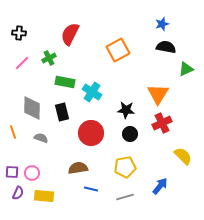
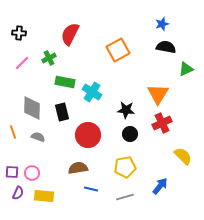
red circle: moved 3 px left, 2 px down
gray semicircle: moved 3 px left, 1 px up
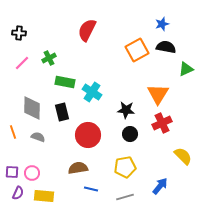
red semicircle: moved 17 px right, 4 px up
orange square: moved 19 px right
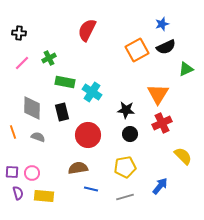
black semicircle: rotated 144 degrees clockwise
purple semicircle: rotated 40 degrees counterclockwise
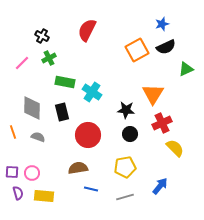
black cross: moved 23 px right, 3 px down; rotated 24 degrees clockwise
orange triangle: moved 5 px left
yellow semicircle: moved 8 px left, 8 px up
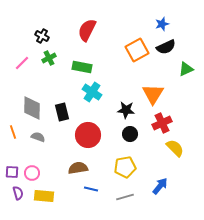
green rectangle: moved 17 px right, 15 px up
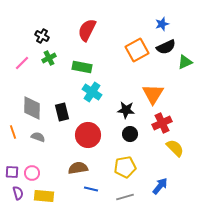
green triangle: moved 1 px left, 7 px up
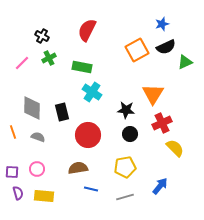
pink circle: moved 5 px right, 4 px up
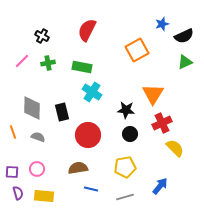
black semicircle: moved 18 px right, 11 px up
green cross: moved 1 px left, 5 px down; rotated 16 degrees clockwise
pink line: moved 2 px up
